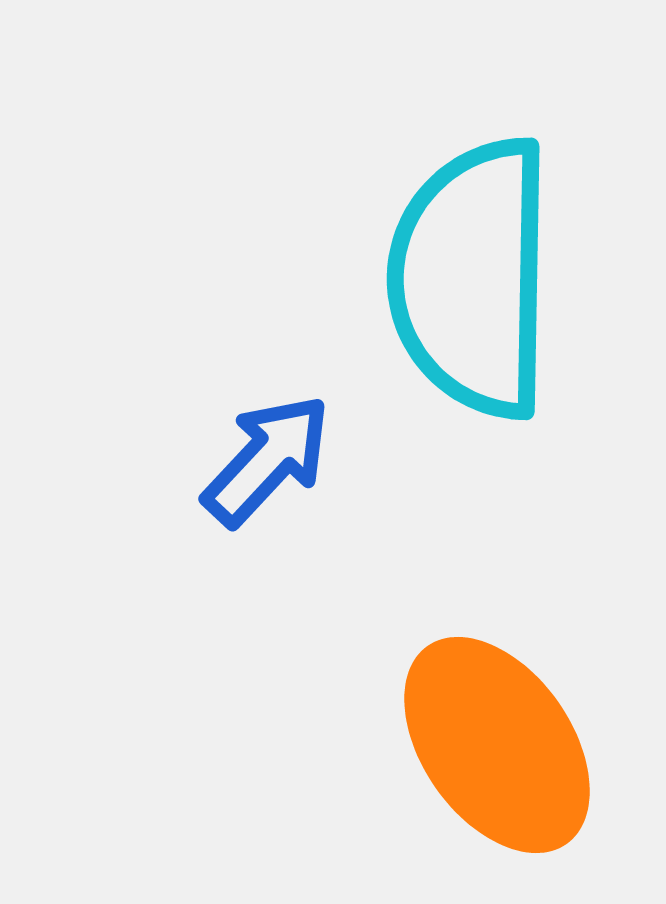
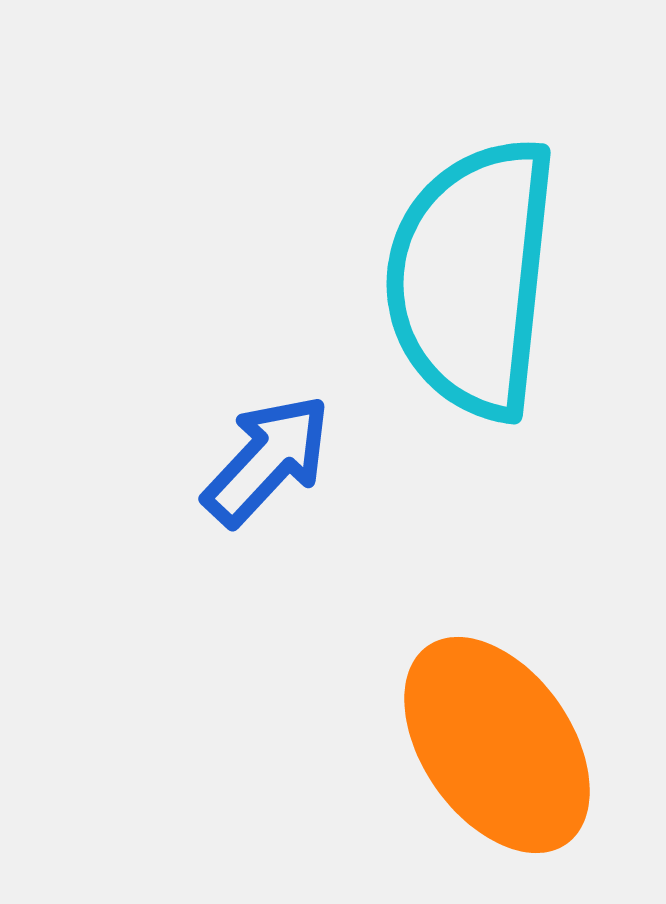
cyan semicircle: rotated 5 degrees clockwise
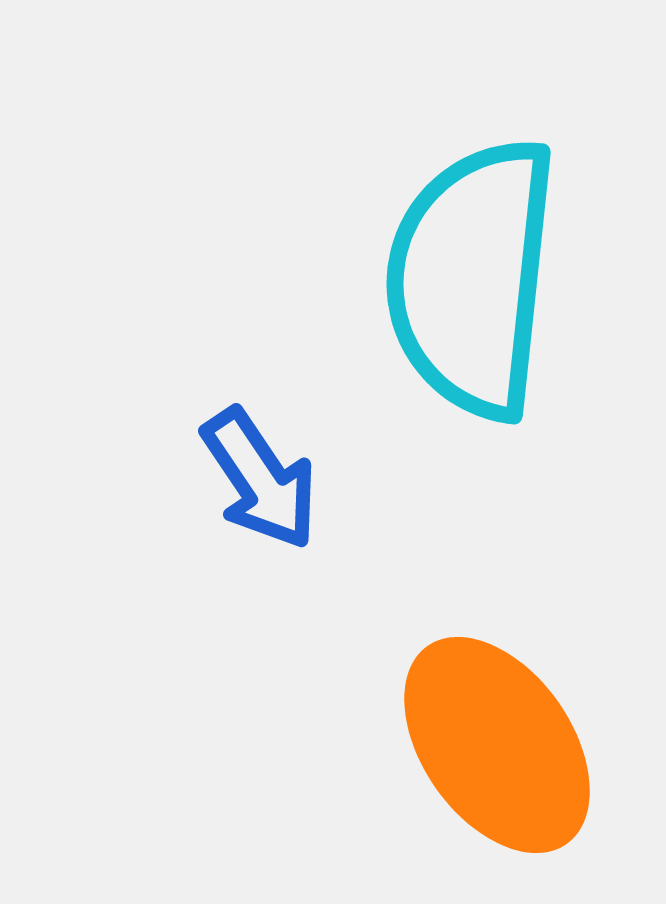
blue arrow: moved 7 px left, 19 px down; rotated 103 degrees clockwise
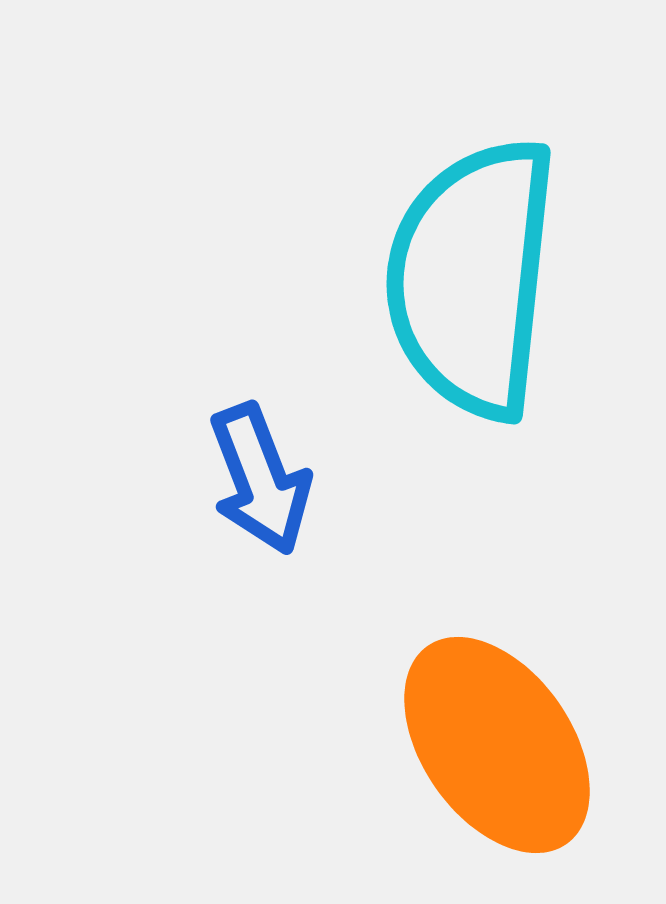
blue arrow: rotated 13 degrees clockwise
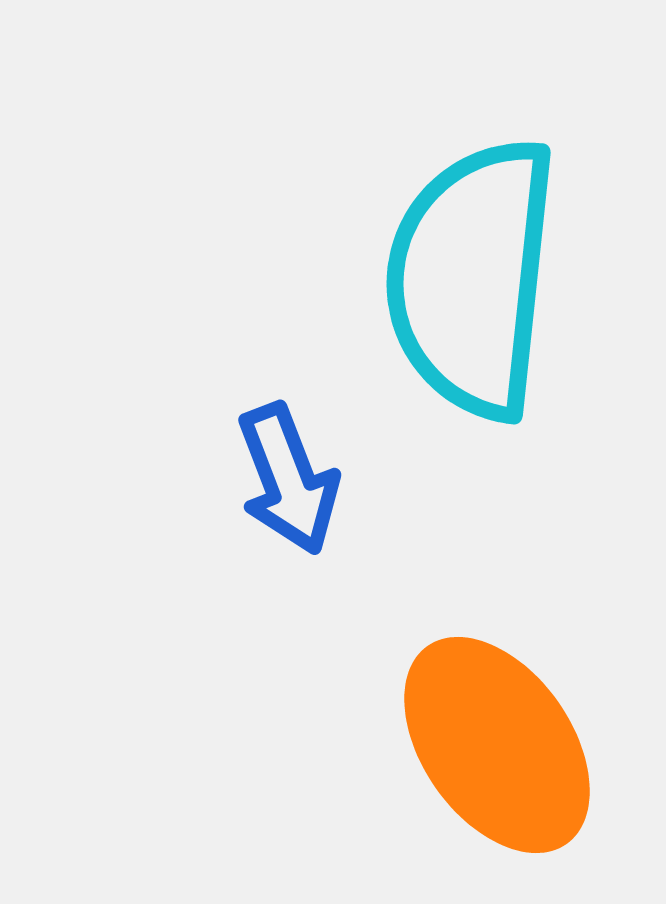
blue arrow: moved 28 px right
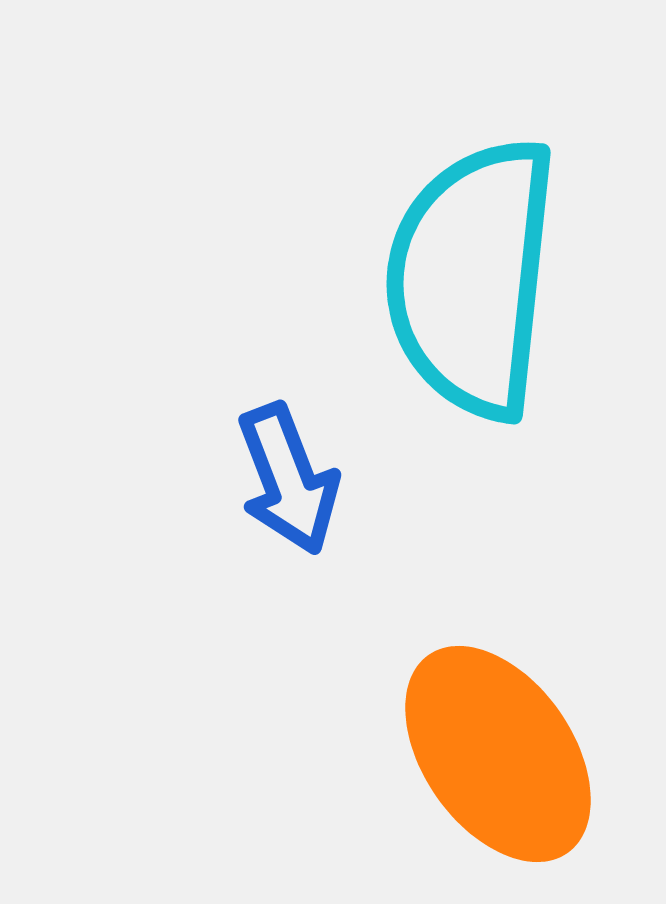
orange ellipse: moved 1 px right, 9 px down
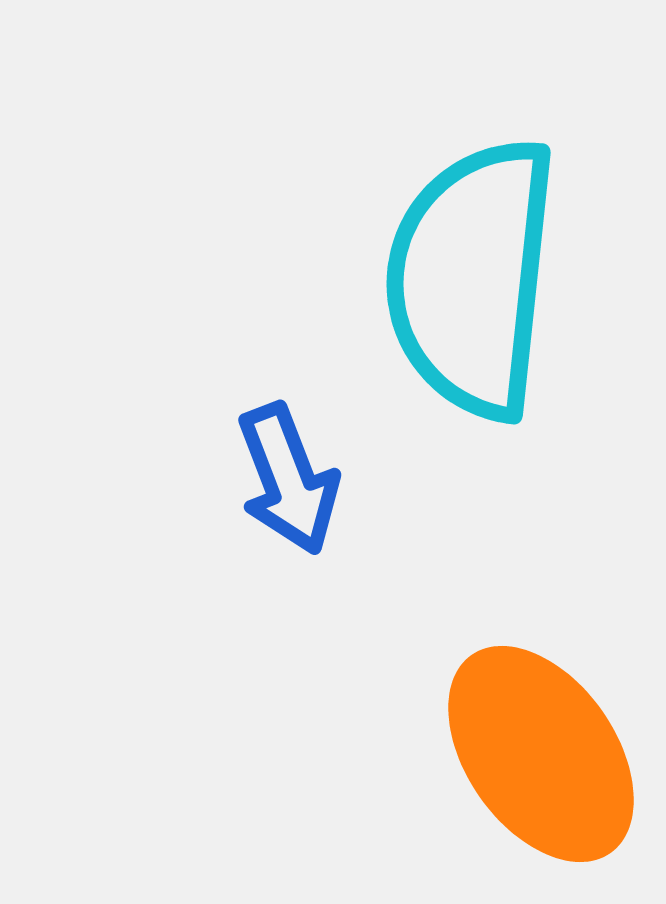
orange ellipse: moved 43 px right
